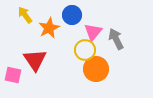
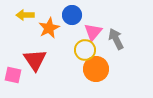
yellow arrow: rotated 54 degrees counterclockwise
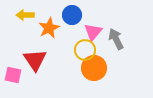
orange circle: moved 2 px left, 1 px up
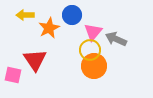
gray arrow: rotated 40 degrees counterclockwise
yellow circle: moved 5 px right
orange circle: moved 2 px up
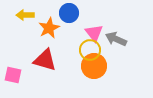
blue circle: moved 3 px left, 2 px up
pink triangle: moved 1 px right, 1 px down; rotated 18 degrees counterclockwise
red triangle: moved 10 px right; rotated 40 degrees counterclockwise
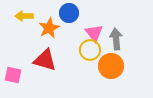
yellow arrow: moved 1 px left, 1 px down
gray arrow: rotated 60 degrees clockwise
orange circle: moved 17 px right
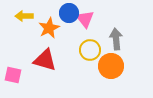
pink triangle: moved 9 px left, 14 px up
